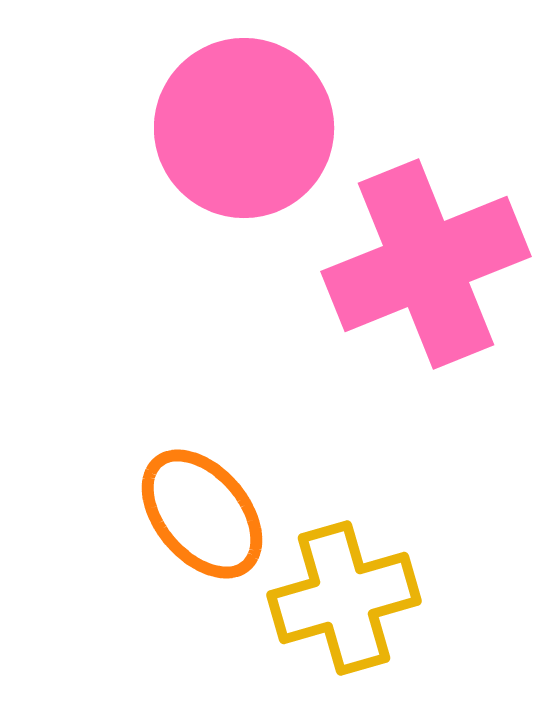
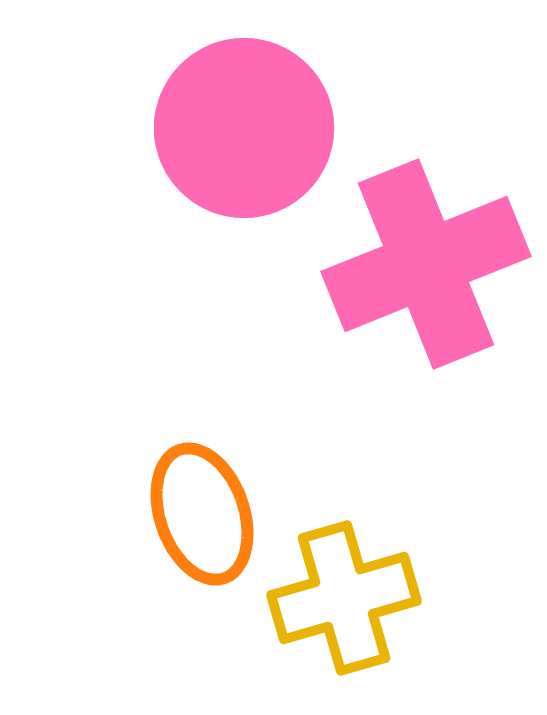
orange ellipse: rotated 21 degrees clockwise
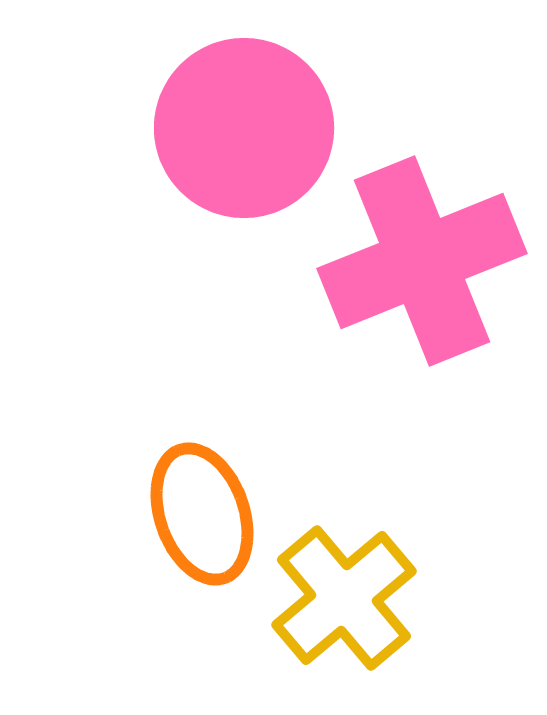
pink cross: moved 4 px left, 3 px up
yellow cross: rotated 24 degrees counterclockwise
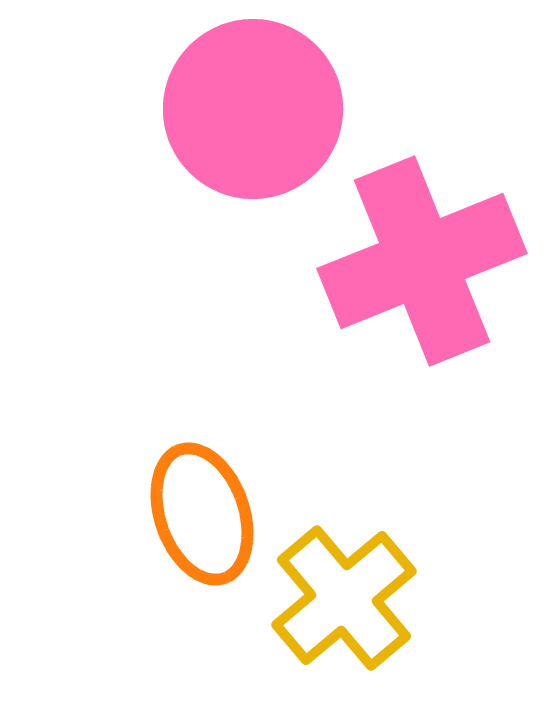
pink circle: moved 9 px right, 19 px up
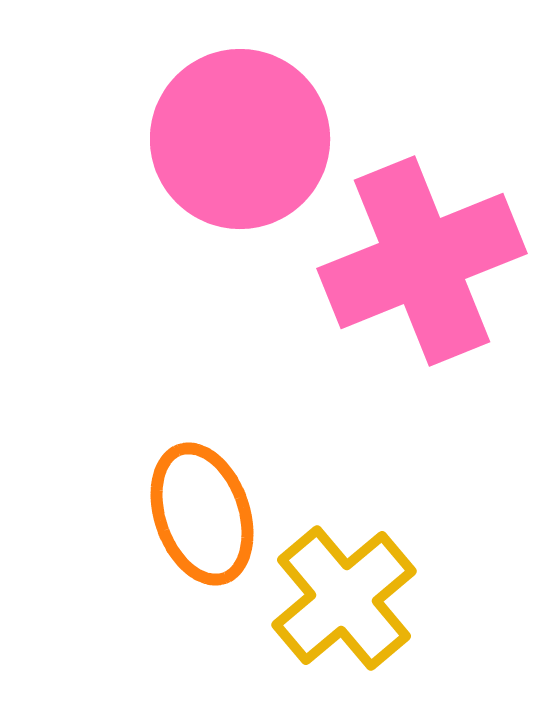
pink circle: moved 13 px left, 30 px down
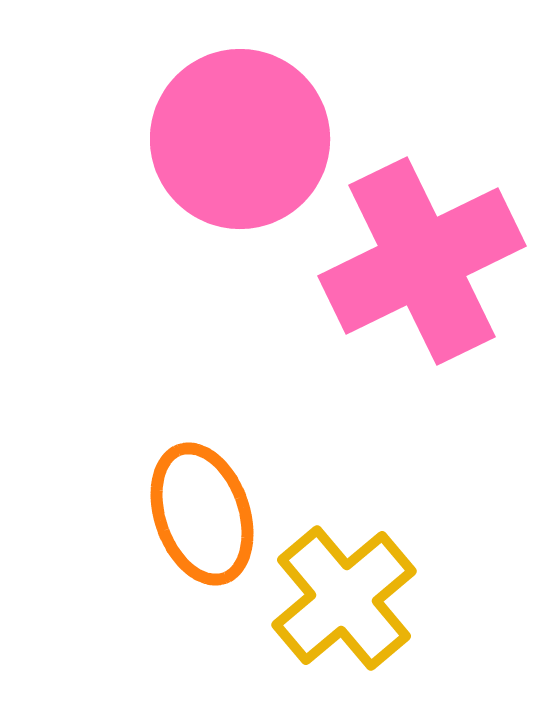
pink cross: rotated 4 degrees counterclockwise
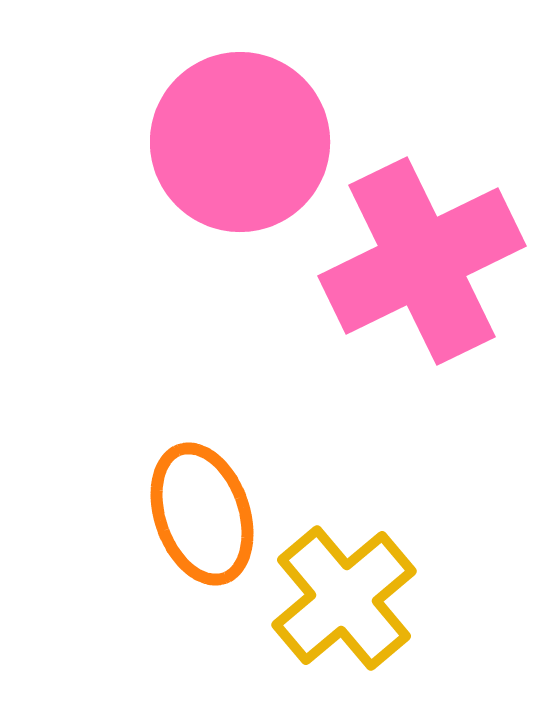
pink circle: moved 3 px down
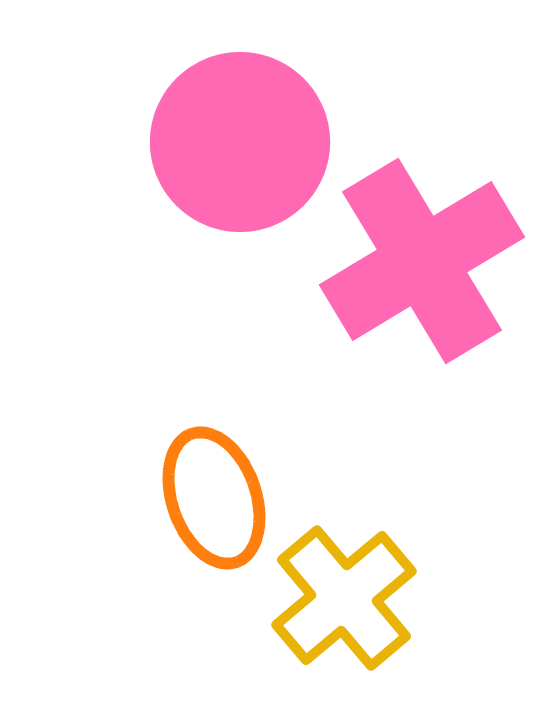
pink cross: rotated 5 degrees counterclockwise
orange ellipse: moved 12 px right, 16 px up
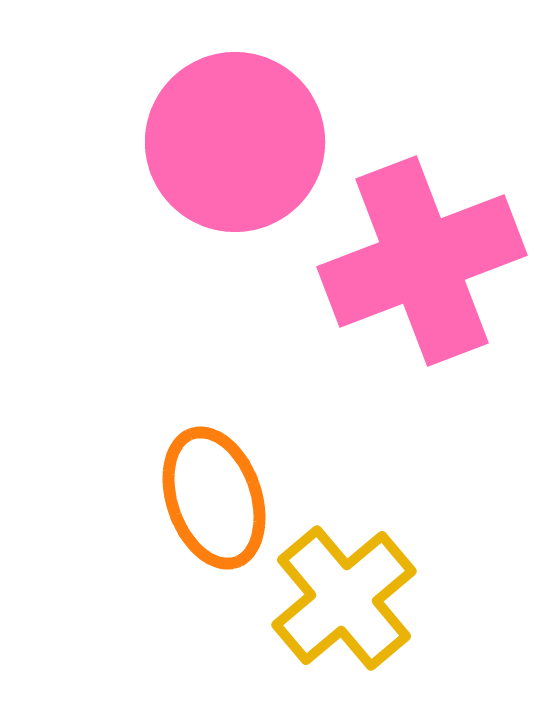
pink circle: moved 5 px left
pink cross: rotated 10 degrees clockwise
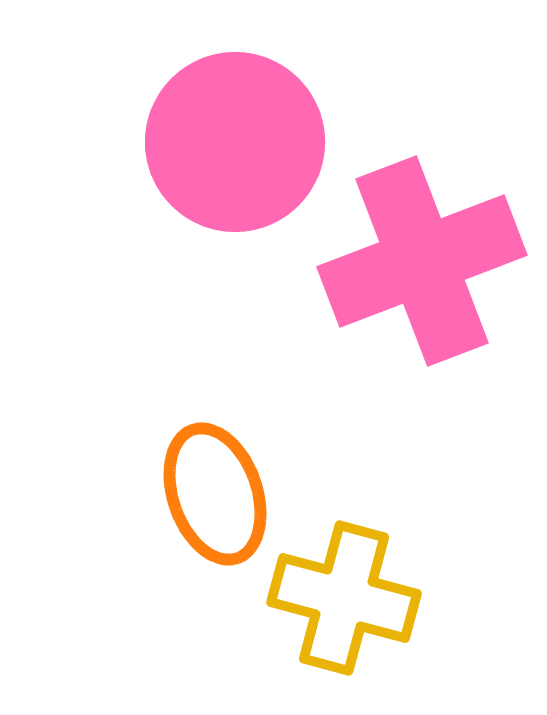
orange ellipse: moved 1 px right, 4 px up
yellow cross: rotated 35 degrees counterclockwise
